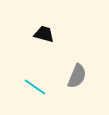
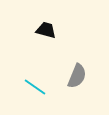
black trapezoid: moved 2 px right, 4 px up
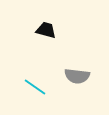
gray semicircle: rotated 75 degrees clockwise
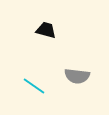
cyan line: moved 1 px left, 1 px up
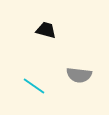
gray semicircle: moved 2 px right, 1 px up
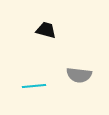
cyan line: rotated 40 degrees counterclockwise
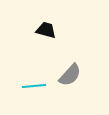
gray semicircle: moved 9 px left; rotated 55 degrees counterclockwise
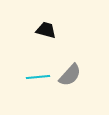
cyan line: moved 4 px right, 9 px up
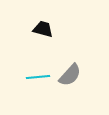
black trapezoid: moved 3 px left, 1 px up
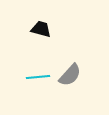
black trapezoid: moved 2 px left
